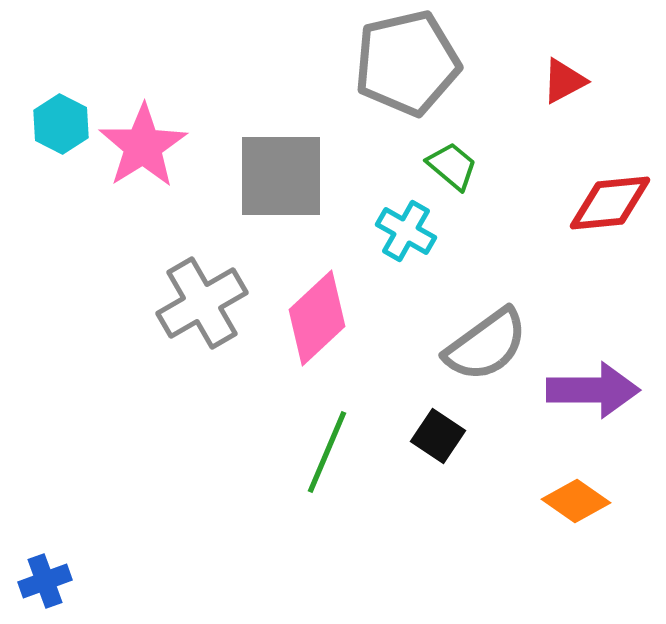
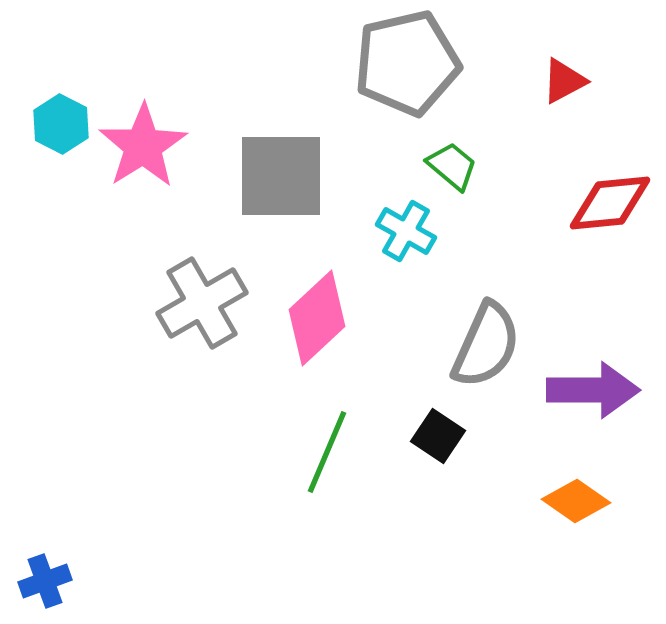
gray semicircle: rotated 30 degrees counterclockwise
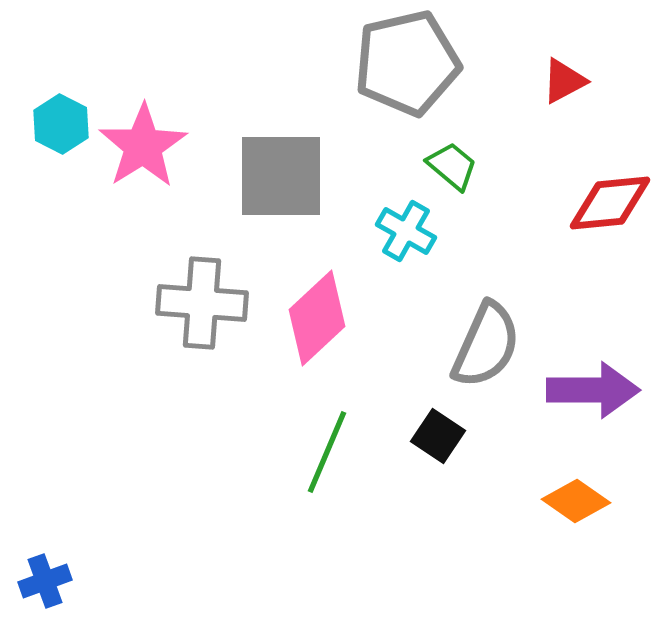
gray cross: rotated 34 degrees clockwise
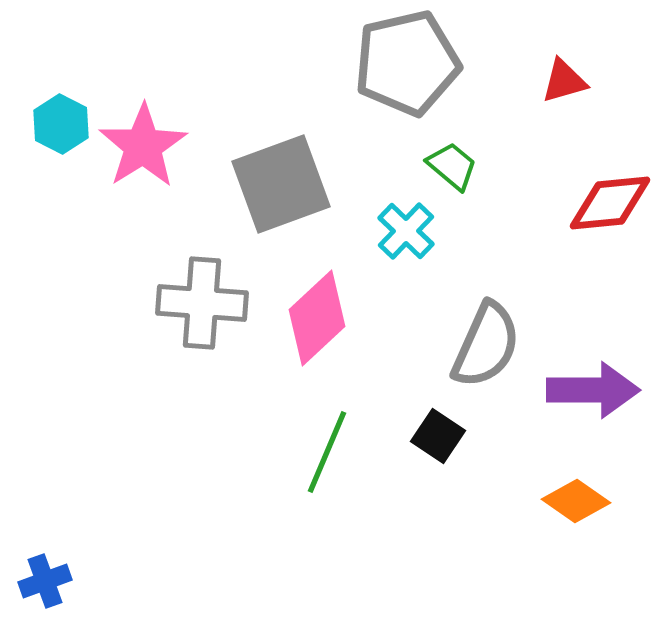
red triangle: rotated 12 degrees clockwise
gray square: moved 8 px down; rotated 20 degrees counterclockwise
cyan cross: rotated 14 degrees clockwise
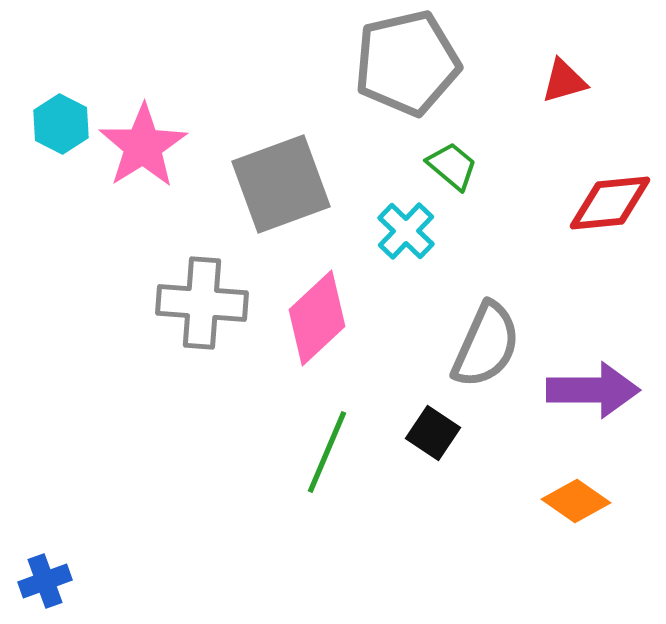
black square: moved 5 px left, 3 px up
